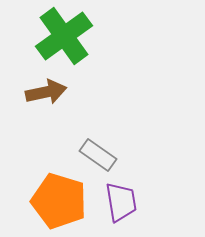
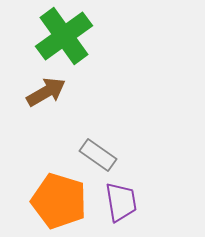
brown arrow: rotated 18 degrees counterclockwise
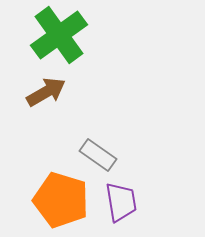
green cross: moved 5 px left, 1 px up
orange pentagon: moved 2 px right, 1 px up
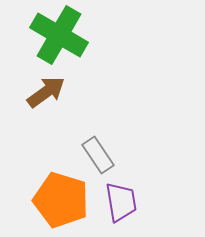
green cross: rotated 24 degrees counterclockwise
brown arrow: rotated 6 degrees counterclockwise
gray rectangle: rotated 21 degrees clockwise
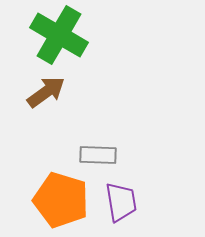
gray rectangle: rotated 54 degrees counterclockwise
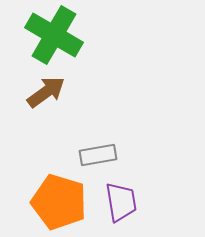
green cross: moved 5 px left
gray rectangle: rotated 12 degrees counterclockwise
orange pentagon: moved 2 px left, 2 px down
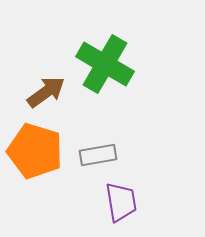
green cross: moved 51 px right, 29 px down
orange pentagon: moved 24 px left, 51 px up
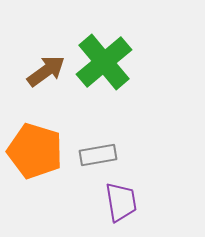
green cross: moved 1 px left, 2 px up; rotated 20 degrees clockwise
brown arrow: moved 21 px up
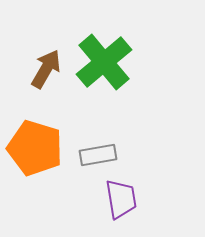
brown arrow: moved 2 px up; rotated 24 degrees counterclockwise
orange pentagon: moved 3 px up
purple trapezoid: moved 3 px up
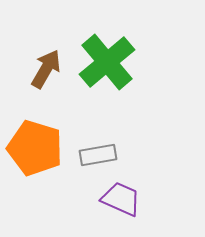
green cross: moved 3 px right
purple trapezoid: rotated 57 degrees counterclockwise
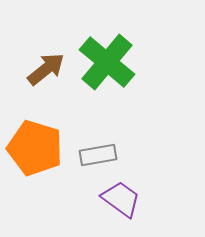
green cross: rotated 10 degrees counterclockwise
brown arrow: rotated 21 degrees clockwise
purple trapezoid: rotated 12 degrees clockwise
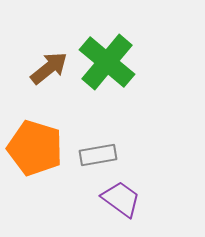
brown arrow: moved 3 px right, 1 px up
